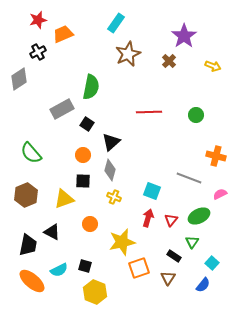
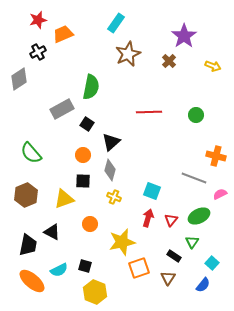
gray line at (189, 178): moved 5 px right
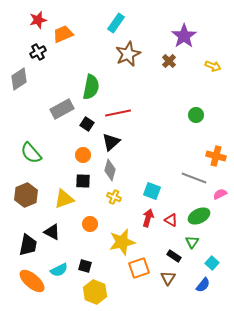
red line at (149, 112): moved 31 px left, 1 px down; rotated 10 degrees counterclockwise
red triangle at (171, 220): rotated 40 degrees counterclockwise
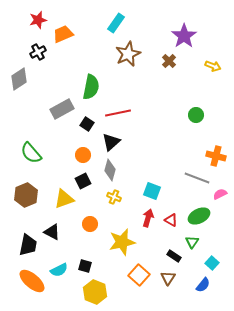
gray line at (194, 178): moved 3 px right
black square at (83, 181): rotated 28 degrees counterclockwise
orange square at (139, 268): moved 7 px down; rotated 30 degrees counterclockwise
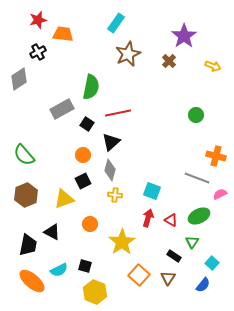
orange trapezoid at (63, 34): rotated 30 degrees clockwise
green semicircle at (31, 153): moved 7 px left, 2 px down
yellow cross at (114, 197): moved 1 px right, 2 px up; rotated 16 degrees counterclockwise
yellow star at (122, 242): rotated 20 degrees counterclockwise
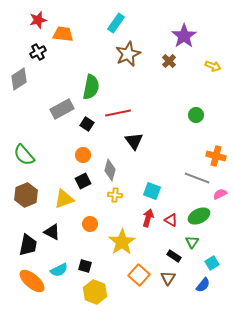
black triangle at (111, 142): moved 23 px right, 1 px up; rotated 24 degrees counterclockwise
cyan square at (212, 263): rotated 16 degrees clockwise
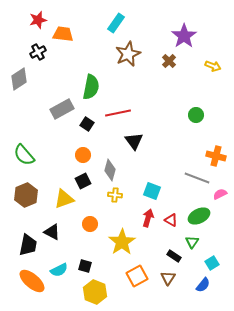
orange square at (139, 275): moved 2 px left, 1 px down; rotated 20 degrees clockwise
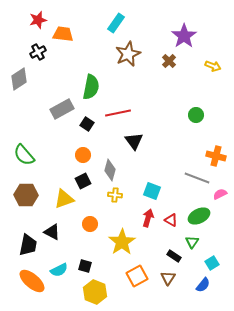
brown hexagon at (26, 195): rotated 25 degrees clockwise
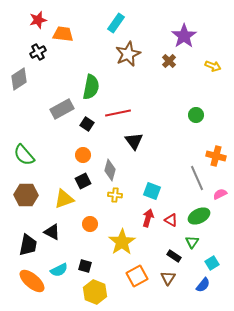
gray line at (197, 178): rotated 45 degrees clockwise
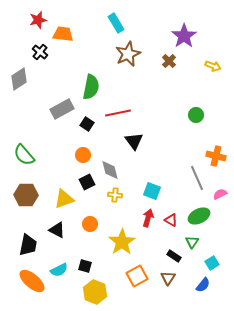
cyan rectangle at (116, 23): rotated 66 degrees counterclockwise
black cross at (38, 52): moved 2 px right; rotated 21 degrees counterclockwise
gray diamond at (110, 170): rotated 30 degrees counterclockwise
black square at (83, 181): moved 4 px right, 1 px down
black triangle at (52, 232): moved 5 px right, 2 px up
